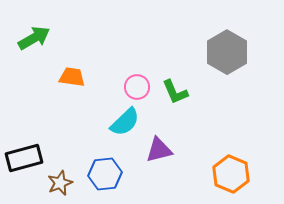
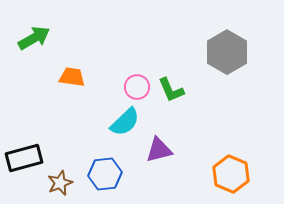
green L-shape: moved 4 px left, 2 px up
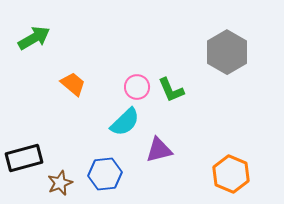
orange trapezoid: moved 1 px right, 7 px down; rotated 32 degrees clockwise
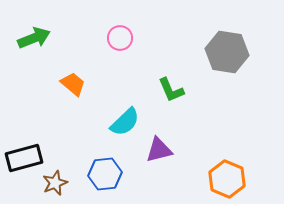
green arrow: rotated 8 degrees clockwise
gray hexagon: rotated 21 degrees counterclockwise
pink circle: moved 17 px left, 49 px up
orange hexagon: moved 4 px left, 5 px down
brown star: moved 5 px left
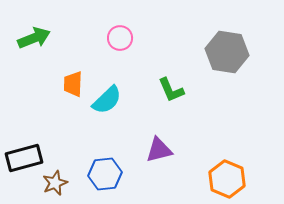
orange trapezoid: rotated 128 degrees counterclockwise
cyan semicircle: moved 18 px left, 22 px up
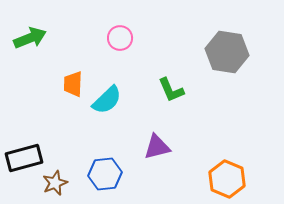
green arrow: moved 4 px left
purple triangle: moved 2 px left, 3 px up
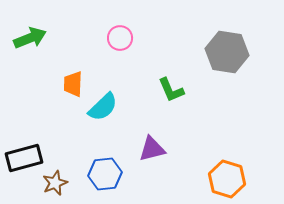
cyan semicircle: moved 4 px left, 7 px down
purple triangle: moved 5 px left, 2 px down
orange hexagon: rotated 6 degrees counterclockwise
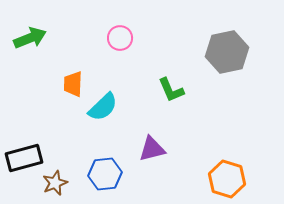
gray hexagon: rotated 21 degrees counterclockwise
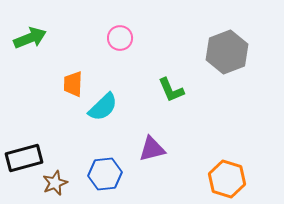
gray hexagon: rotated 9 degrees counterclockwise
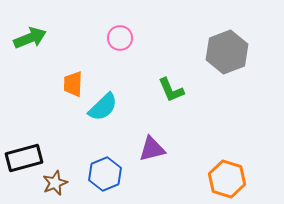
blue hexagon: rotated 16 degrees counterclockwise
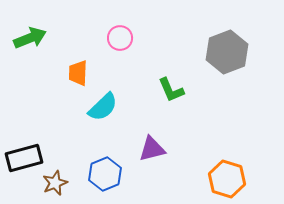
orange trapezoid: moved 5 px right, 11 px up
